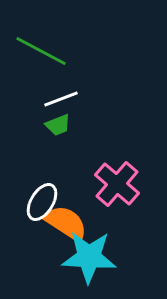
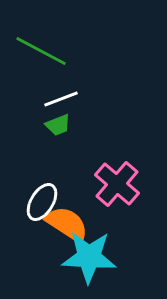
orange semicircle: moved 1 px right, 1 px down
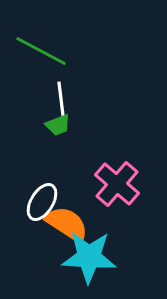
white line: rotated 76 degrees counterclockwise
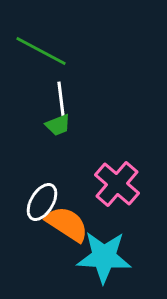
cyan star: moved 15 px right
